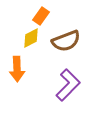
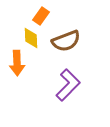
yellow diamond: rotated 65 degrees counterclockwise
orange arrow: moved 6 px up
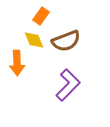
yellow diamond: moved 3 px right, 2 px down; rotated 20 degrees counterclockwise
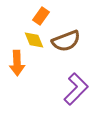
purple L-shape: moved 8 px right, 4 px down
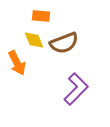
orange rectangle: rotated 60 degrees clockwise
brown semicircle: moved 2 px left, 2 px down
orange arrow: rotated 25 degrees counterclockwise
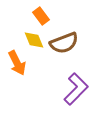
orange rectangle: rotated 48 degrees clockwise
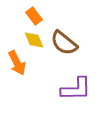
orange rectangle: moved 7 px left
brown semicircle: rotated 60 degrees clockwise
purple L-shape: rotated 44 degrees clockwise
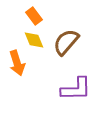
brown semicircle: moved 2 px right, 1 px up; rotated 92 degrees clockwise
orange arrow: rotated 10 degrees clockwise
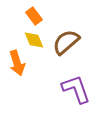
brown semicircle: rotated 8 degrees clockwise
purple L-shape: rotated 108 degrees counterclockwise
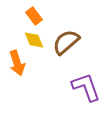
purple L-shape: moved 10 px right, 2 px up
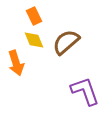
orange rectangle: rotated 12 degrees clockwise
orange arrow: moved 1 px left
purple L-shape: moved 1 px left, 4 px down
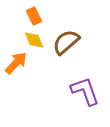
orange arrow: rotated 120 degrees counterclockwise
